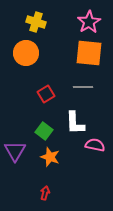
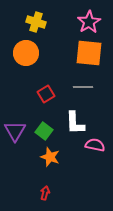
purple triangle: moved 20 px up
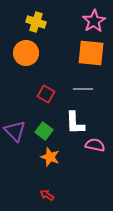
pink star: moved 5 px right, 1 px up
orange square: moved 2 px right
gray line: moved 2 px down
red square: rotated 30 degrees counterclockwise
purple triangle: rotated 15 degrees counterclockwise
red arrow: moved 2 px right, 2 px down; rotated 72 degrees counterclockwise
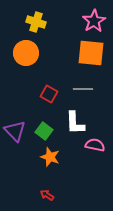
red square: moved 3 px right
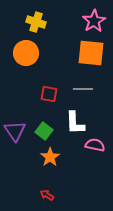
red square: rotated 18 degrees counterclockwise
purple triangle: rotated 10 degrees clockwise
orange star: rotated 18 degrees clockwise
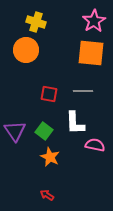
orange circle: moved 3 px up
gray line: moved 2 px down
orange star: rotated 12 degrees counterclockwise
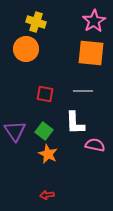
orange circle: moved 1 px up
red square: moved 4 px left
orange star: moved 2 px left, 3 px up
red arrow: rotated 40 degrees counterclockwise
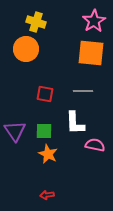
green square: rotated 36 degrees counterclockwise
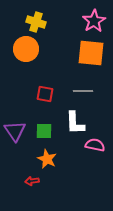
orange star: moved 1 px left, 5 px down
red arrow: moved 15 px left, 14 px up
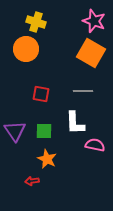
pink star: rotated 20 degrees counterclockwise
orange square: rotated 24 degrees clockwise
red square: moved 4 px left
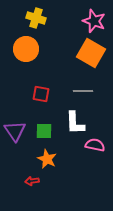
yellow cross: moved 4 px up
